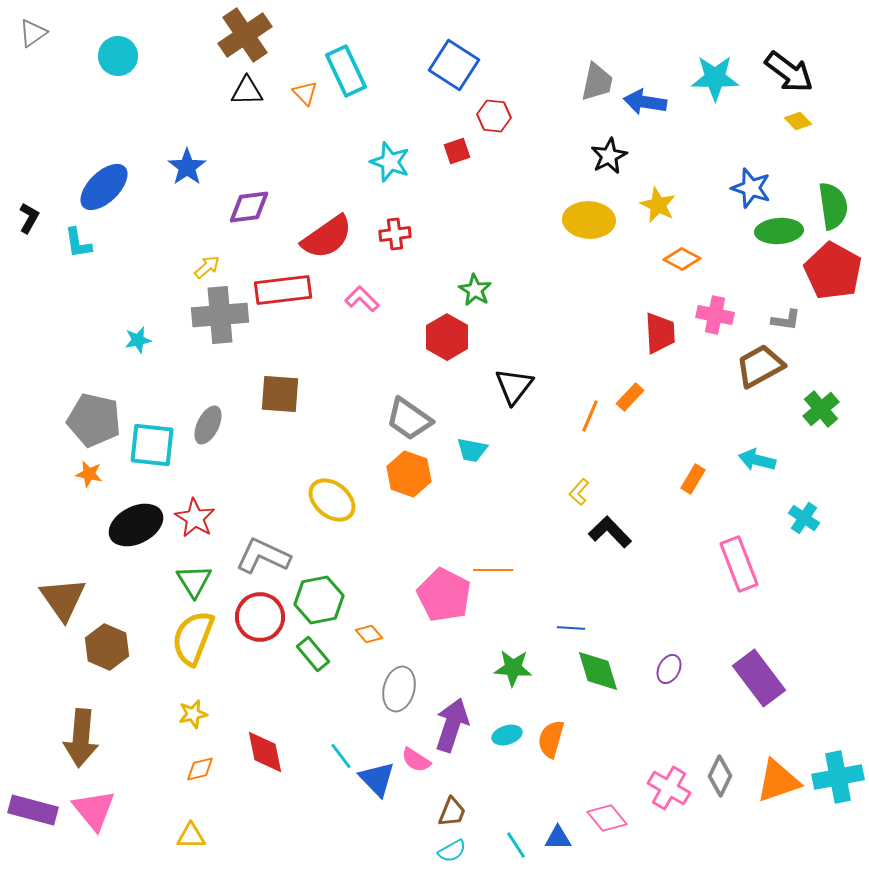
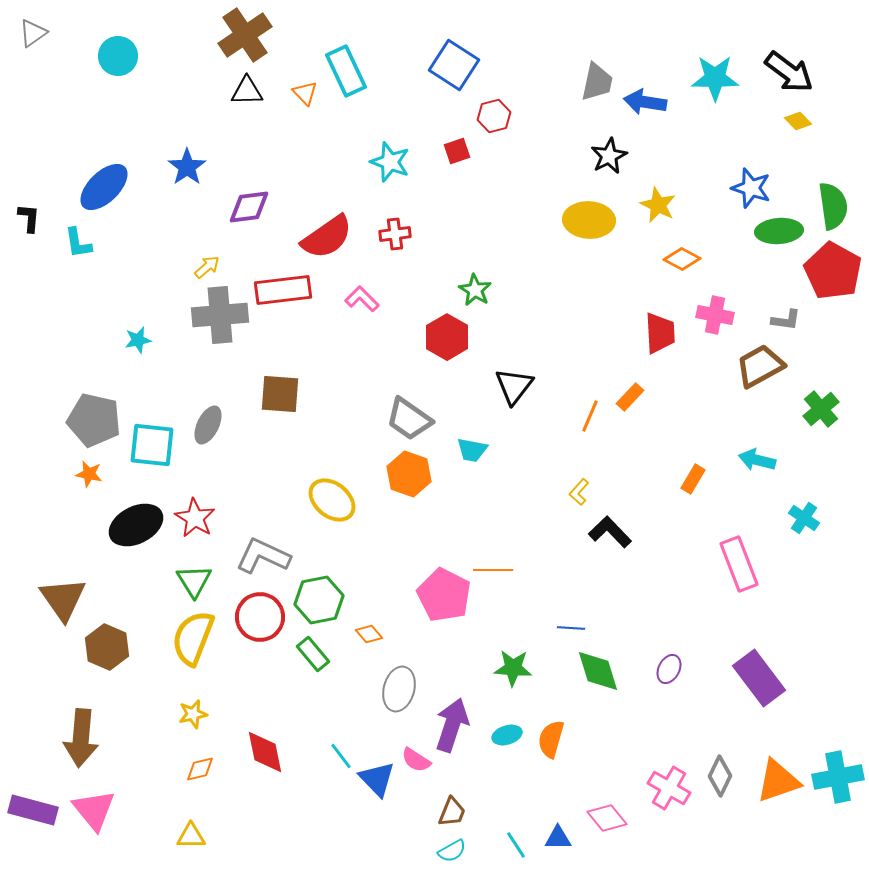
red hexagon at (494, 116): rotated 20 degrees counterclockwise
black L-shape at (29, 218): rotated 24 degrees counterclockwise
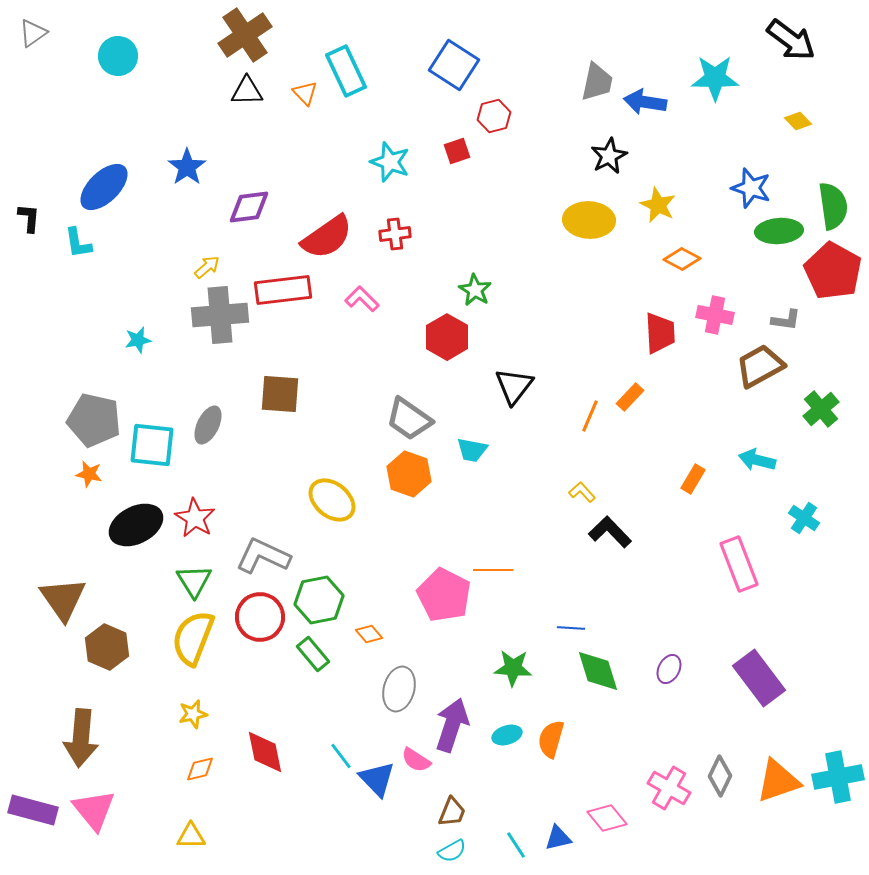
black arrow at (789, 72): moved 2 px right, 32 px up
yellow L-shape at (579, 492): moved 3 px right; rotated 96 degrees clockwise
blue triangle at (558, 838): rotated 12 degrees counterclockwise
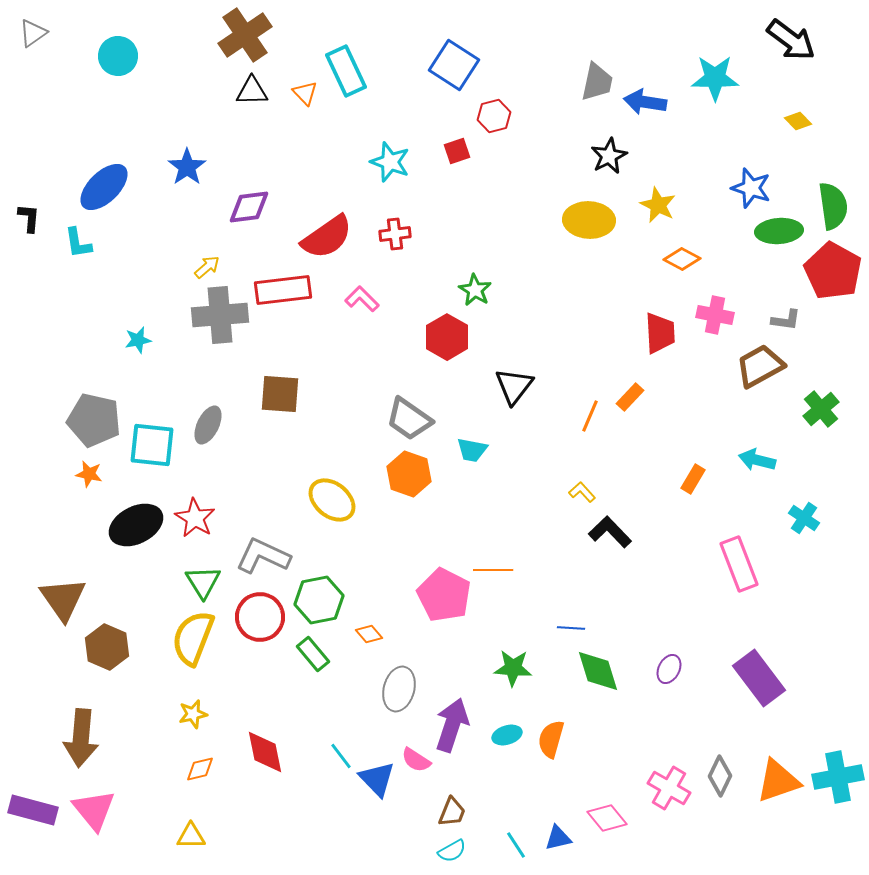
black triangle at (247, 91): moved 5 px right
green triangle at (194, 581): moved 9 px right, 1 px down
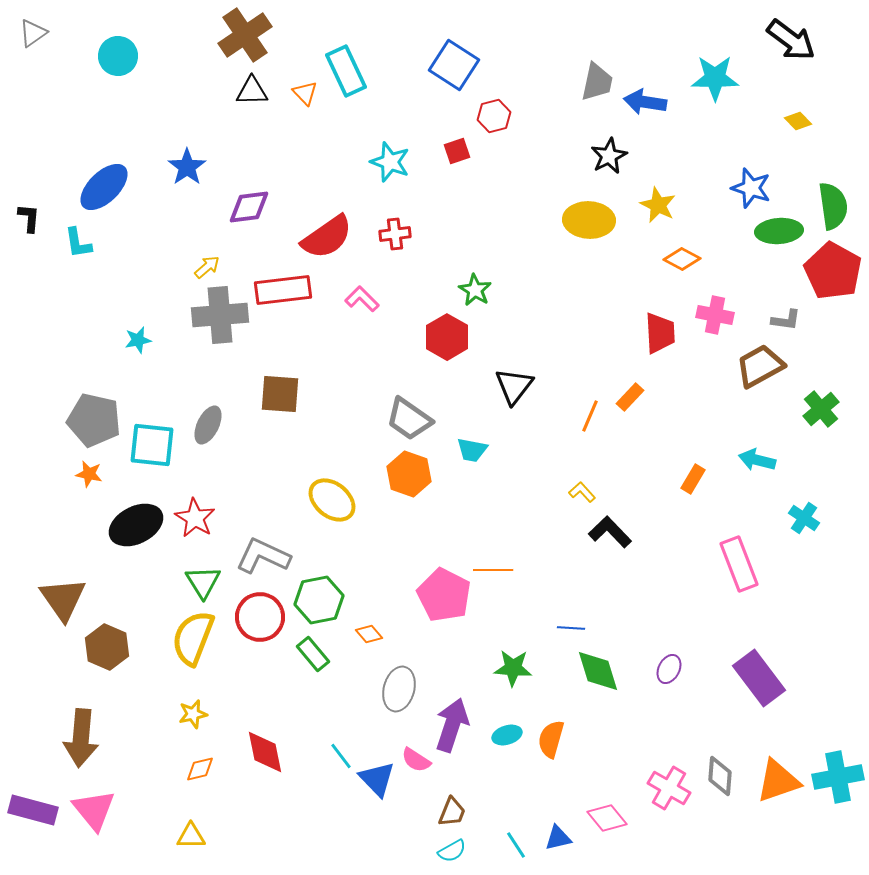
gray diamond at (720, 776): rotated 21 degrees counterclockwise
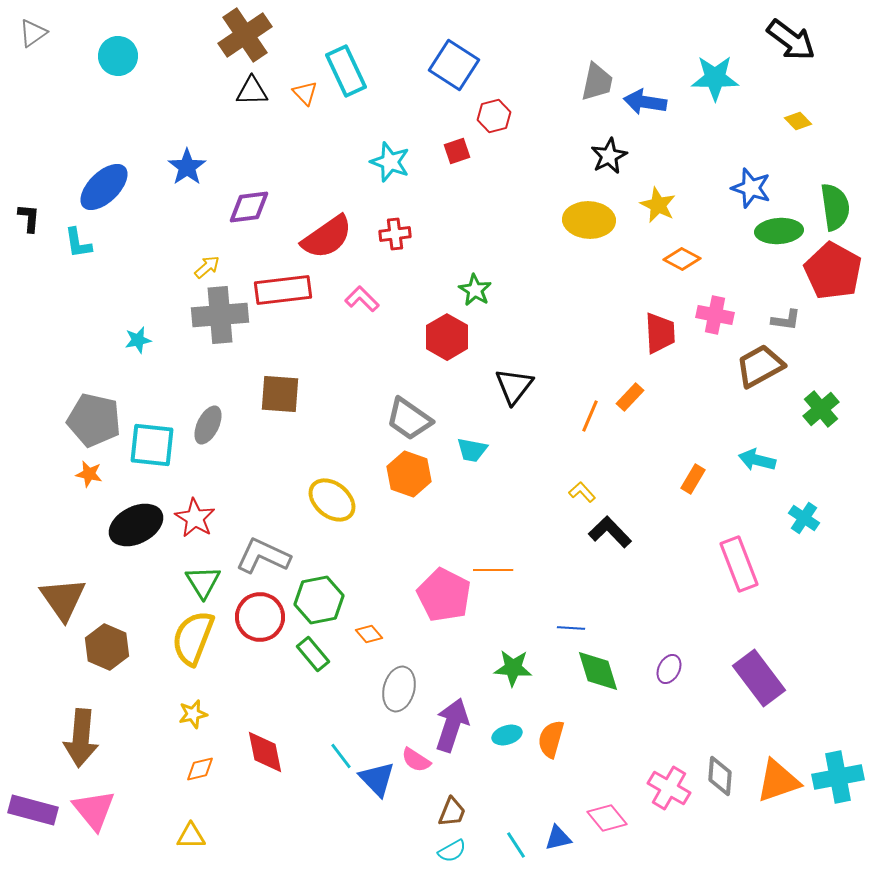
green semicircle at (833, 206): moved 2 px right, 1 px down
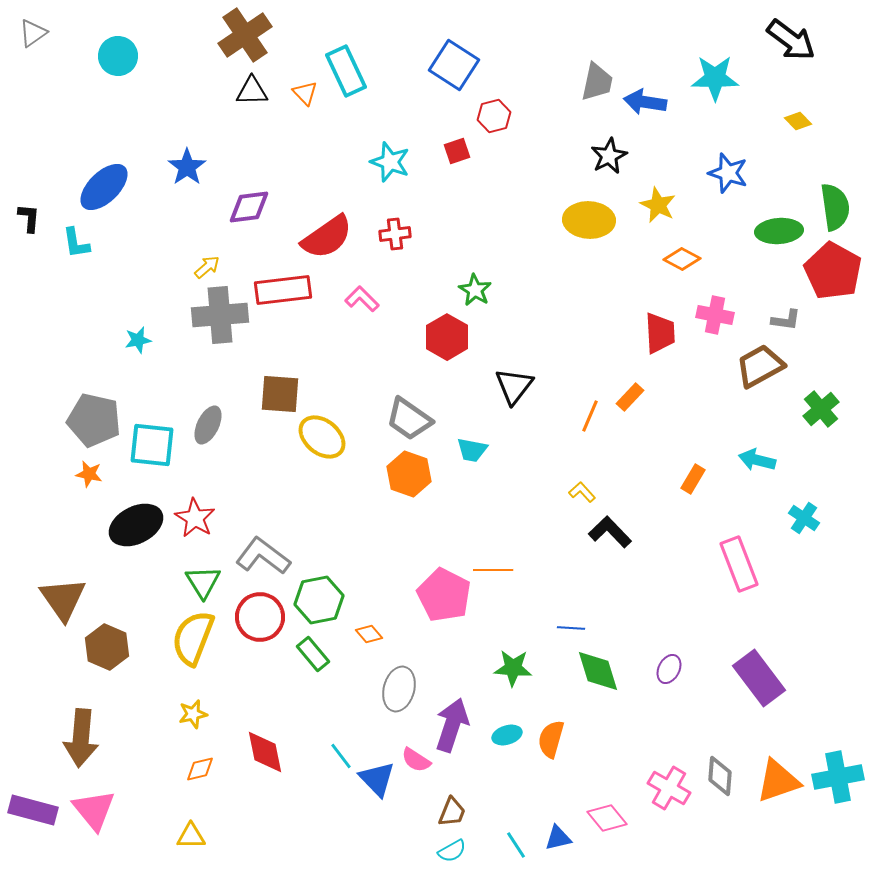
blue star at (751, 188): moved 23 px left, 15 px up
cyan L-shape at (78, 243): moved 2 px left
yellow ellipse at (332, 500): moved 10 px left, 63 px up
gray L-shape at (263, 556): rotated 12 degrees clockwise
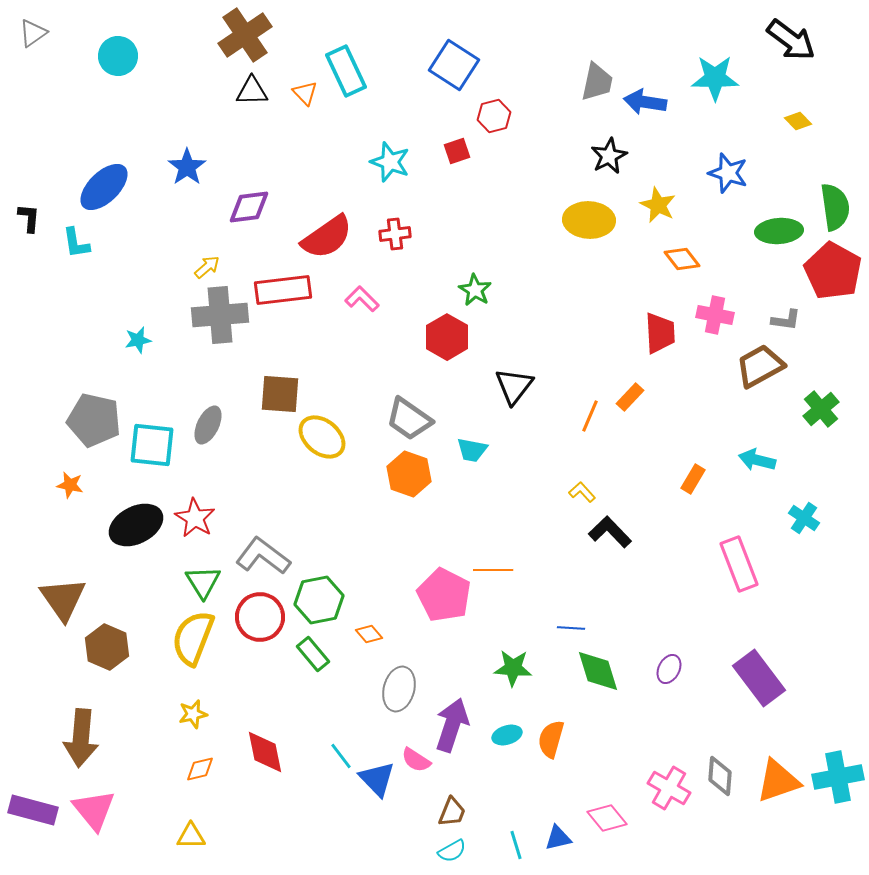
orange diamond at (682, 259): rotated 24 degrees clockwise
orange star at (89, 474): moved 19 px left, 11 px down
cyan line at (516, 845): rotated 16 degrees clockwise
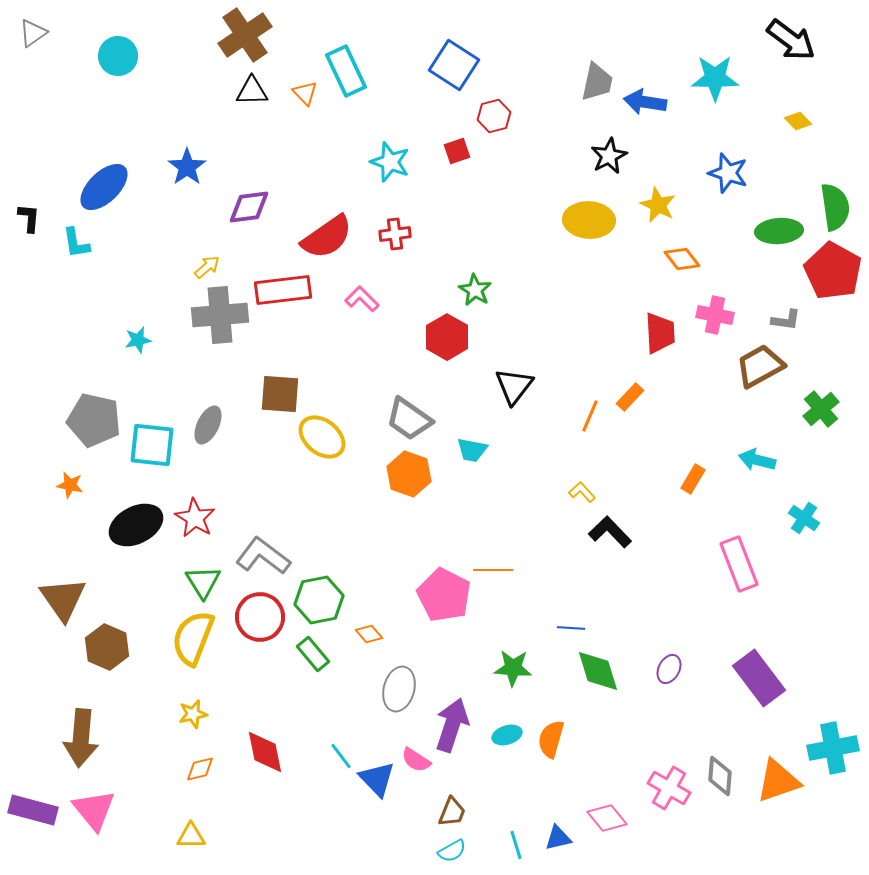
cyan cross at (838, 777): moved 5 px left, 29 px up
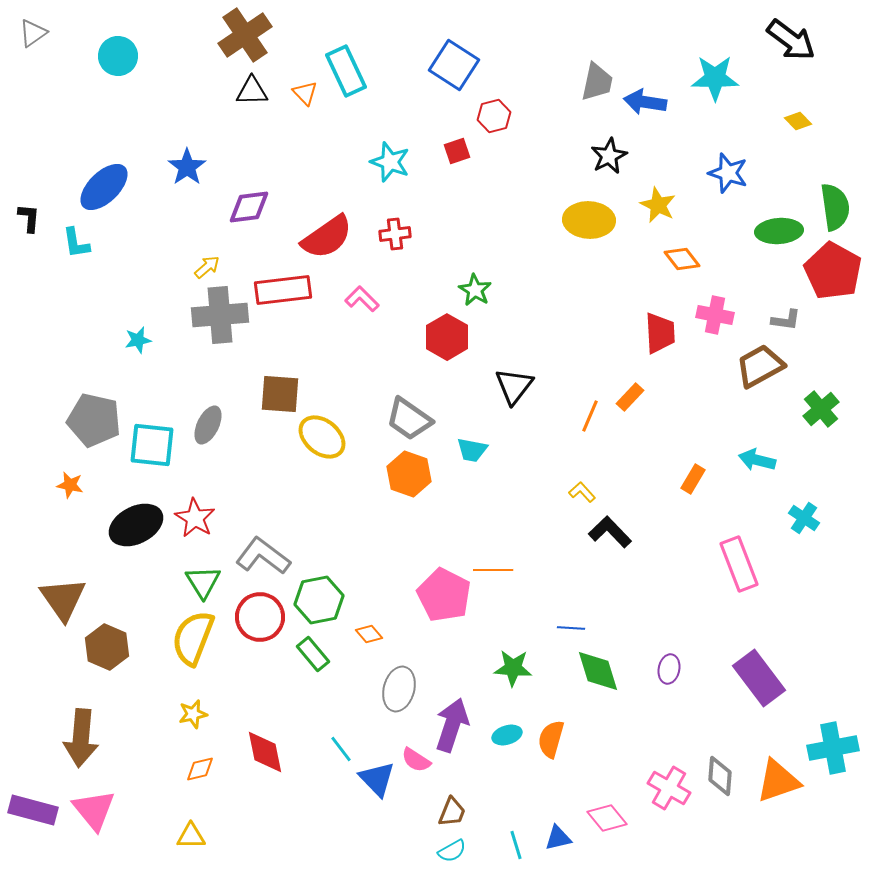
purple ellipse at (669, 669): rotated 16 degrees counterclockwise
cyan line at (341, 756): moved 7 px up
